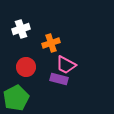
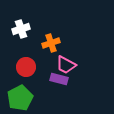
green pentagon: moved 4 px right
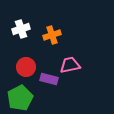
orange cross: moved 1 px right, 8 px up
pink trapezoid: moved 4 px right; rotated 140 degrees clockwise
purple rectangle: moved 10 px left
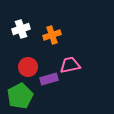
red circle: moved 2 px right
purple rectangle: rotated 30 degrees counterclockwise
green pentagon: moved 2 px up
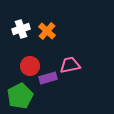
orange cross: moved 5 px left, 4 px up; rotated 30 degrees counterclockwise
red circle: moved 2 px right, 1 px up
purple rectangle: moved 1 px left, 1 px up
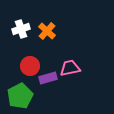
pink trapezoid: moved 3 px down
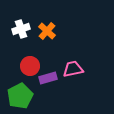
pink trapezoid: moved 3 px right, 1 px down
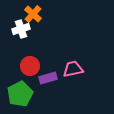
orange cross: moved 14 px left, 17 px up
green pentagon: moved 2 px up
